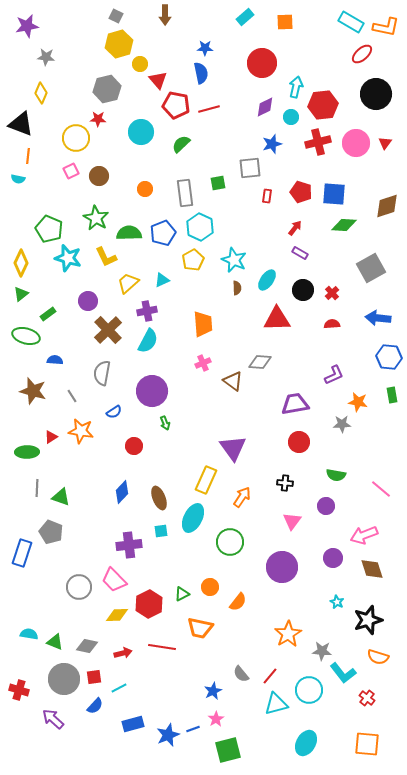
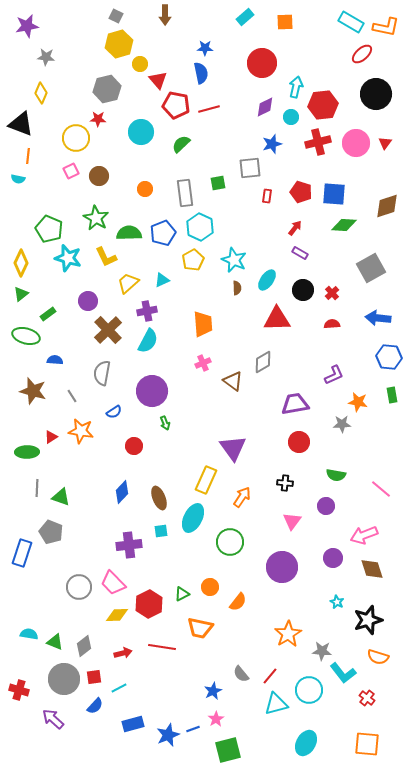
gray diamond at (260, 362): moved 3 px right; rotated 35 degrees counterclockwise
pink trapezoid at (114, 580): moved 1 px left, 3 px down
gray diamond at (87, 646): moved 3 px left; rotated 50 degrees counterclockwise
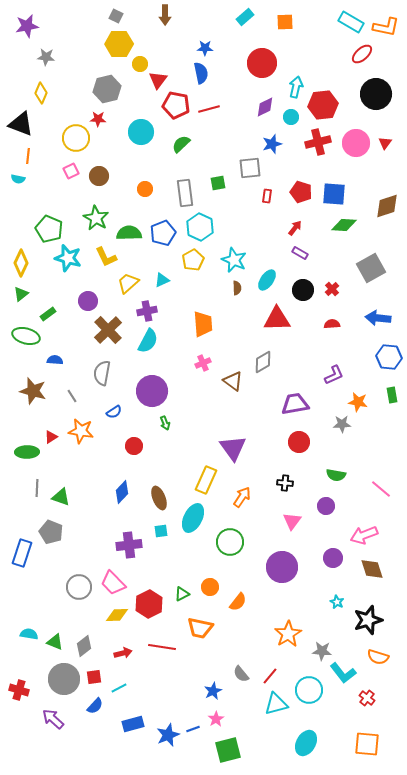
yellow hexagon at (119, 44): rotated 16 degrees clockwise
red triangle at (158, 80): rotated 18 degrees clockwise
red cross at (332, 293): moved 4 px up
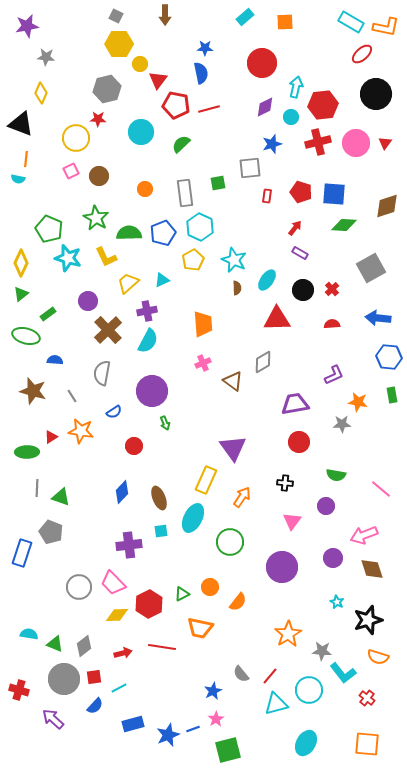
orange line at (28, 156): moved 2 px left, 3 px down
green triangle at (55, 642): moved 2 px down
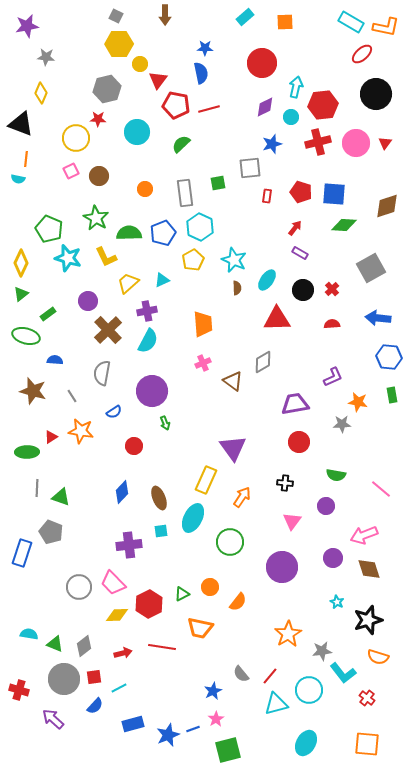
cyan circle at (141, 132): moved 4 px left
purple L-shape at (334, 375): moved 1 px left, 2 px down
brown diamond at (372, 569): moved 3 px left
gray star at (322, 651): rotated 12 degrees counterclockwise
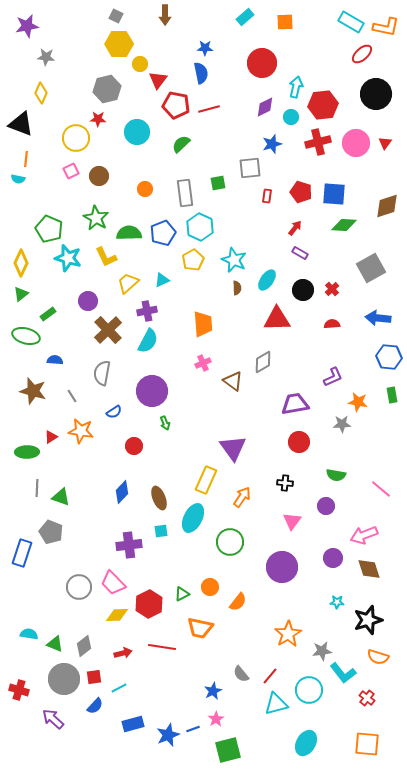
cyan star at (337, 602): rotated 24 degrees counterclockwise
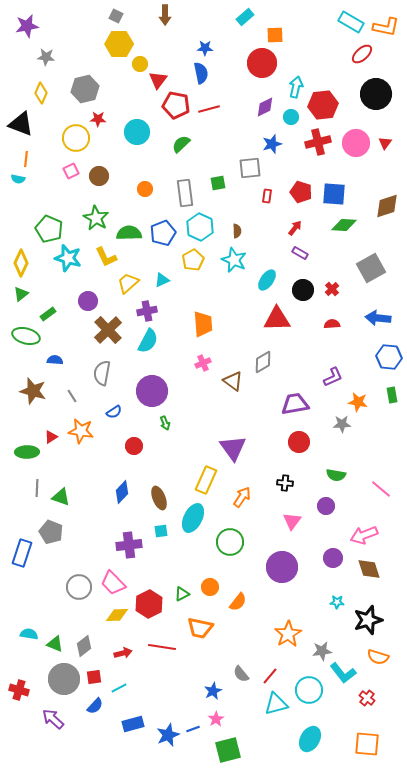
orange square at (285, 22): moved 10 px left, 13 px down
gray hexagon at (107, 89): moved 22 px left
brown semicircle at (237, 288): moved 57 px up
cyan ellipse at (306, 743): moved 4 px right, 4 px up
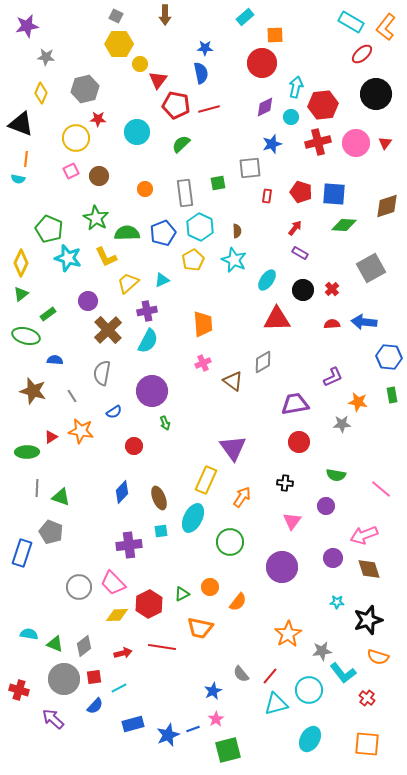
orange L-shape at (386, 27): rotated 116 degrees clockwise
green semicircle at (129, 233): moved 2 px left
blue arrow at (378, 318): moved 14 px left, 4 px down
